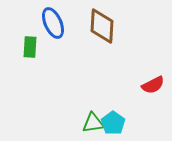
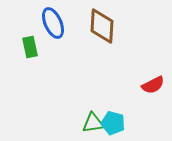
green rectangle: rotated 15 degrees counterclockwise
cyan pentagon: rotated 20 degrees counterclockwise
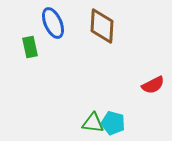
green triangle: rotated 15 degrees clockwise
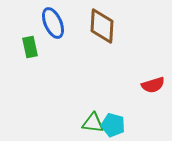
red semicircle: rotated 10 degrees clockwise
cyan pentagon: moved 2 px down
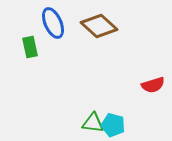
brown diamond: moved 3 px left; rotated 51 degrees counterclockwise
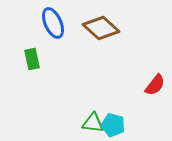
brown diamond: moved 2 px right, 2 px down
green rectangle: moved 2 px right, 12 px down
red semicircle: moved 2 px right; rotated 35 degrees counterclockwise
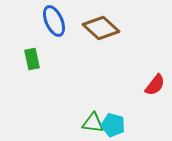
blue ellipse: moved 1 px right, 2 px up
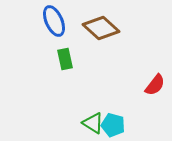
green rectangle: moved 33 px right
green triangle: rotated 25 degrees clockwise
